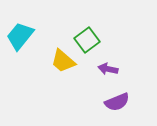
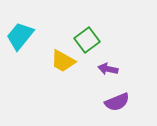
yellow trapezoid: rotated 12 degrees counterclockwise
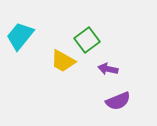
purple semicircle: moved 1 px right, 1 px up
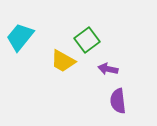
cyan trapezoid: moved 1 px down
purple semicircle: rotated 105 degrees clockwise
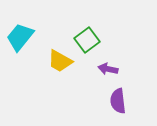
yellow trapezoid: moved 3 px left
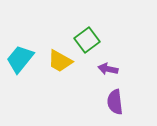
cyan trapezoid: moved 22 px down
purple semicircle: moved 3 px left, 1 px down
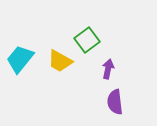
purple arrow: rotated 90 degrees clockwise
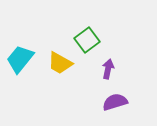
yellow trapezoid: moved 2 px down
purple semicircle: rotated 80 degrees clockwise
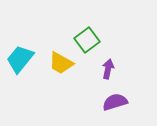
yellow trapezoid: moved 1 px right
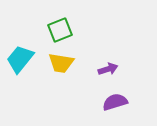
green square: moved 27 px left, 10 px up; rotated 15 degrees clockwise
yellow trapezoid: rotated 20 degrees counterclockwise
purple arrow: rotated 60 degrees clockwise
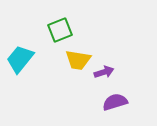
yellow trapezoid: moved 17 px right, 3 px up
purple arrow: moved 4 px left, 3 px down
